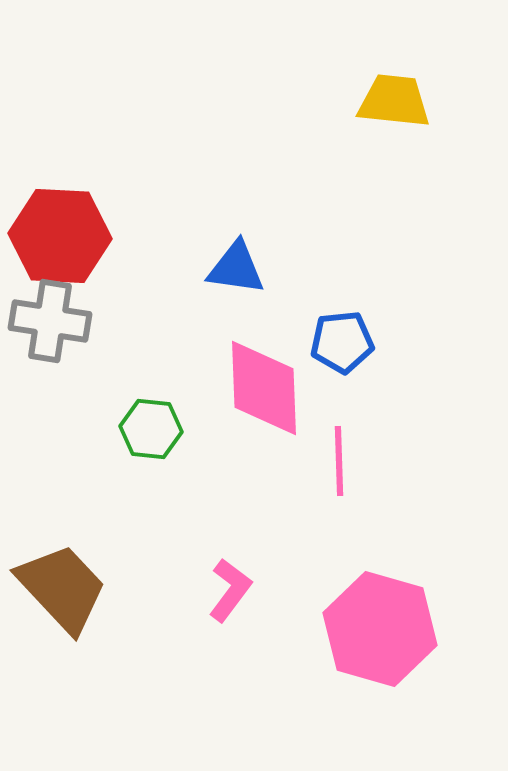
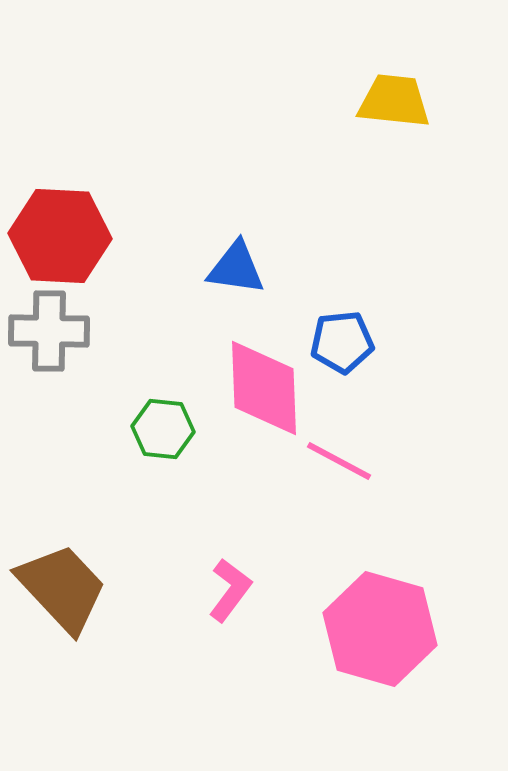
gray cross: moved 1 px left, 10 px down; rotated 8 degrees counterclockwise
green hexagon: moved 12 px right
pink line: rotated 60 degrees counterclockwise
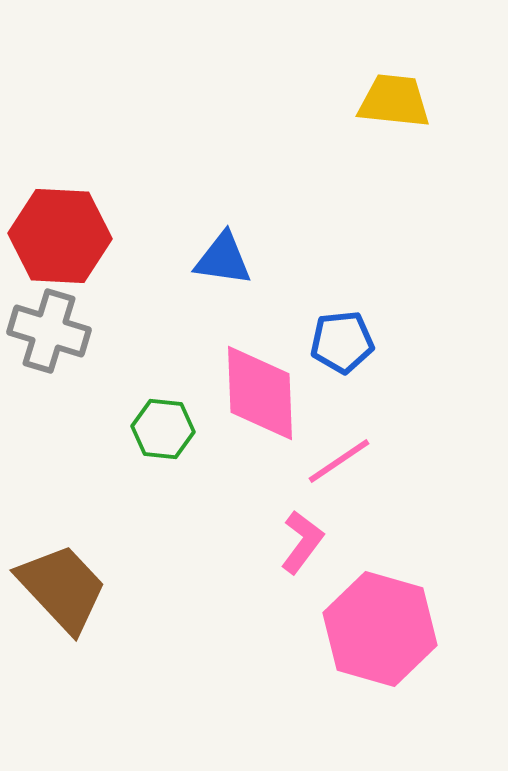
blue triangle: moved 13 px left, 9 px up
gray cross: rotated 16 degrees clockwise
pink diamond: moved 4 px left, 5 px down
pink line: rotated 62 degrees counterclockwise
pink L-shape: moved 72 px right, 48 px up
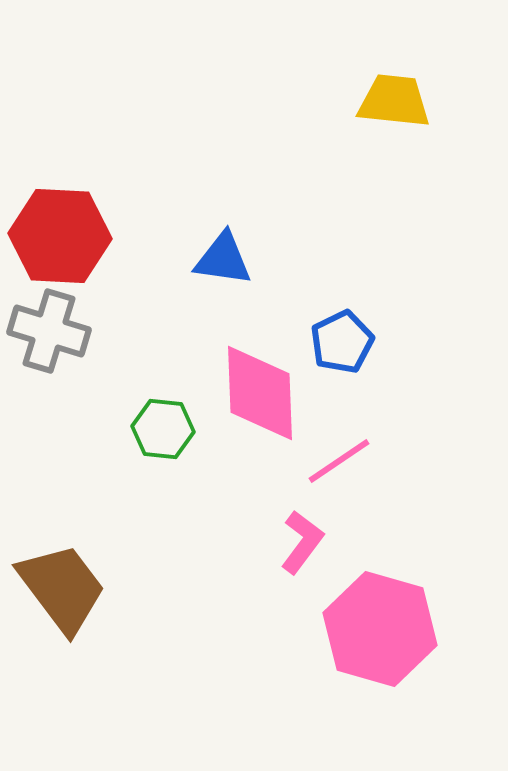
blue pentagon: rotated 20 degrees counterclockwise
brown trapezoid: rotated 6 degrees clockwise
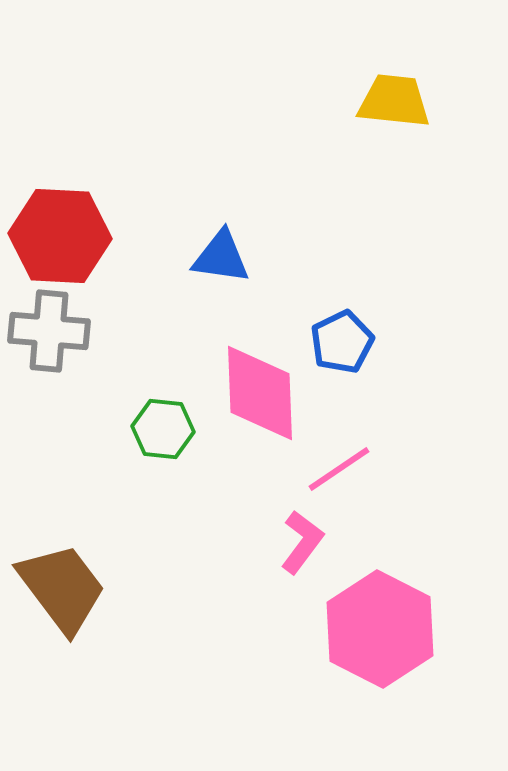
blue triangle: moved 2 px left, 2 px up
gray cross: rotated 12 degrees counterclockwise
pink line: moved 8 px down
pink hexagon: rotated 11 degrees clockwise
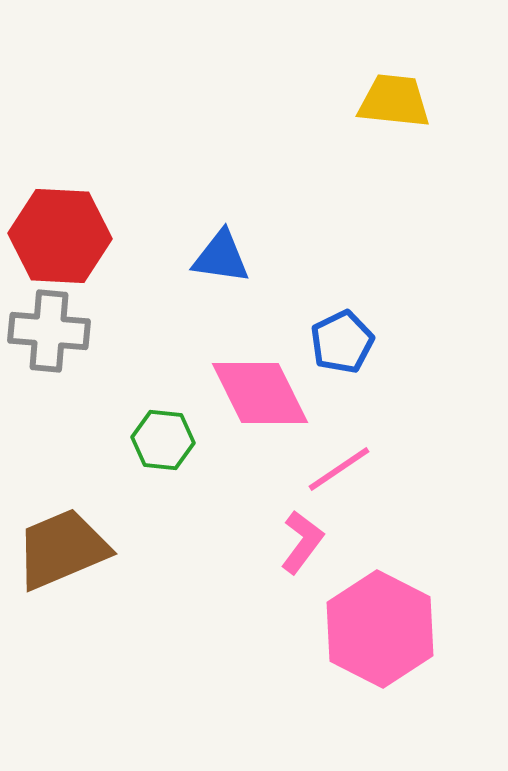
pink diamond: rotated 24 degrees counterclockwise
green hexagon: moved 11 px down
brown trapezoid: moved 39 px up; rotated 76 degrees counterclockwise
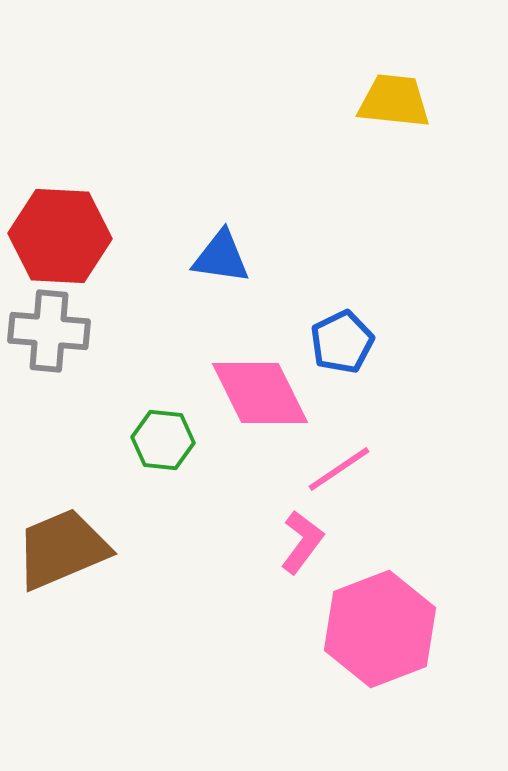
pink hexagon: rotated 12 degrees clockwise
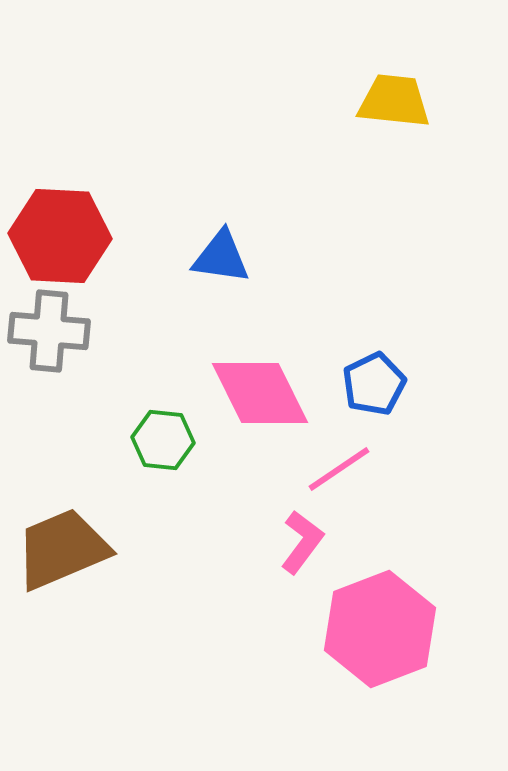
blue pentagon: moved 32 px right, 42 px down
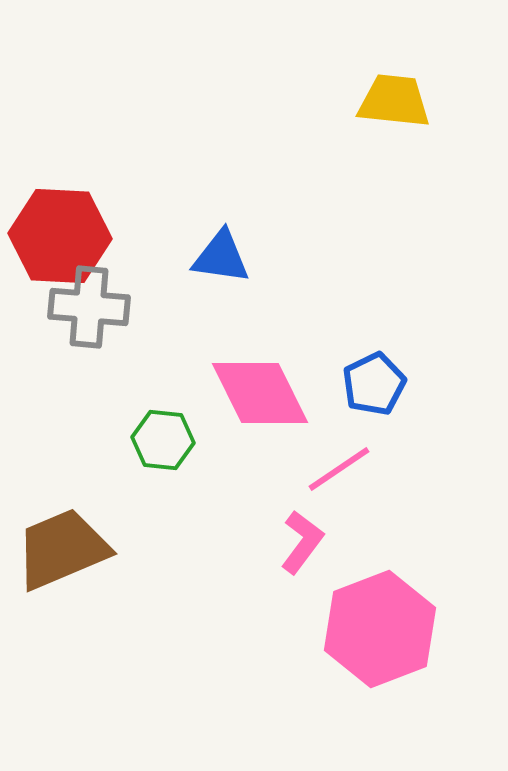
gray cross: moved 40 px right, 24 px up
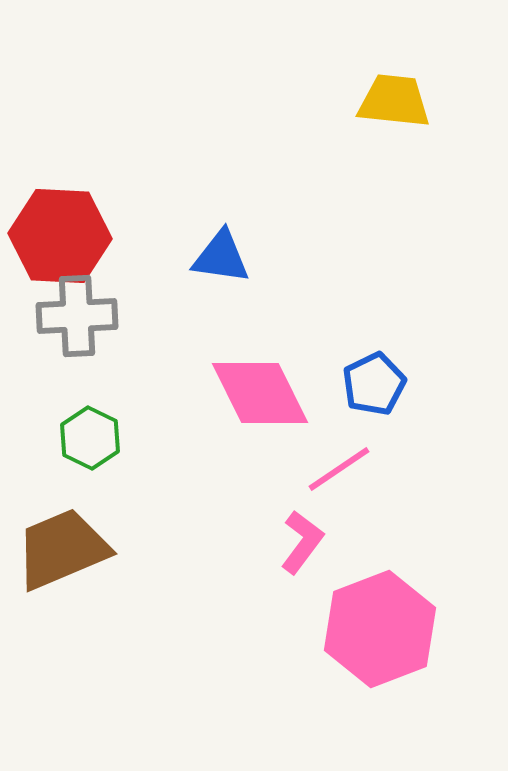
gray cross: moved 12 px left, 9 px down; rotated 8 degrees counterclockwise
green hexagon: moved 73 px left, 2 px up; rotated 20 degrees clockwise
